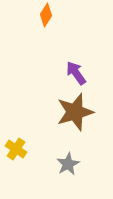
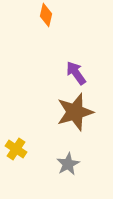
orange diamond: rotated 20 degrees counterclockwise
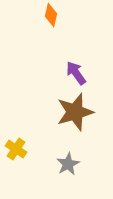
orange diamond: moved 5 px right
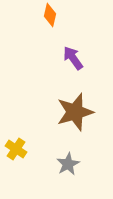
orange diamond: moved 1 px left
purple arrow: moved 3 px left, 15 px up
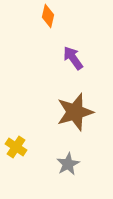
orange diamond: moved 2 px left, 1 px down
yellow cross: moved 2 px up
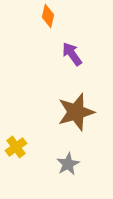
purple arrow: moved 1 px left, 4 px up
brown star: moved 1 px right
yellow cross: rotated 20 degrees clockwise
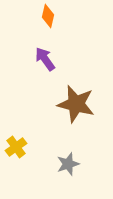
purple arrow: moved 27 px left, 5 px down
brown star: moved 8 px up; rotated 30 degrees clockwise
gray star: rotated 10 degrees clockwise
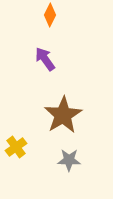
orange diamond: moved 2 px right, 1 px up; rotated 15 degrees clockwise
brown star: moved 13 px left, 11 px down; rotated 27 degrees clockwise
gray star: moved 1 px right, 4 px up; rotated 20 degrees clockwise
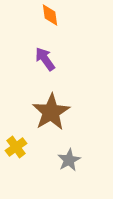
orange diamond: rotated 35 degrees counterclockwise
brown star: moved 12 px left, 3 px up
gray star: rotated 30 degrees counterclockwise
